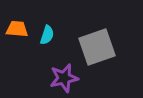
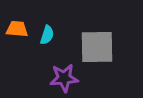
gray square: rotated 18 degrees clockwise
purple star: rotated 8 degrees clockwise
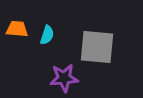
gray square: rotated 6 degrees clockwise
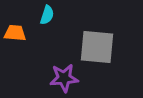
orange trapezoid: moved 2 px left, 4 px down
cyan semicircle: moved 20 px up
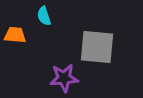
cyan semicircle: moved 3 px left, 1 px down; rotated 144 degrees clockwise
orange trapezoid: moved 2 px down
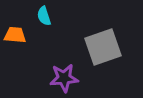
gray square: moved 6 px right; rotated 24 degrees counterclockwise
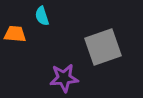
cyan semicircle: moved 2 px left
orange trapezoid: moved 1 px up
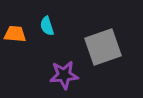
cyan semicircle: moved 5 px right, 10 px down
purple star: moved 3 px up
